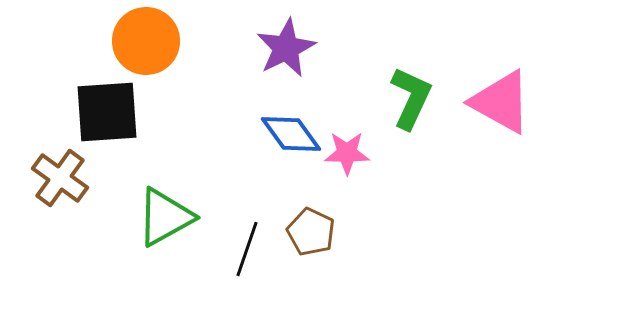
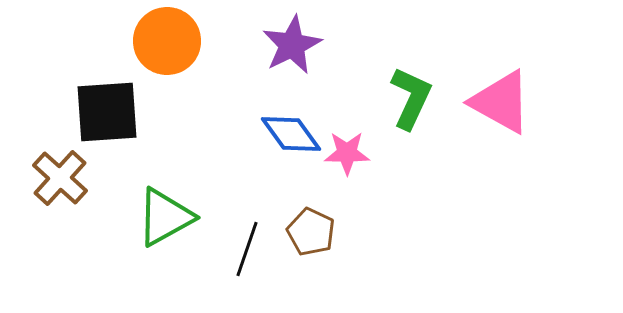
orange circle: moved 21 px right
purple star: moved 6 px right, 3 px up
brown cross: rotated 6 degrees clockwise
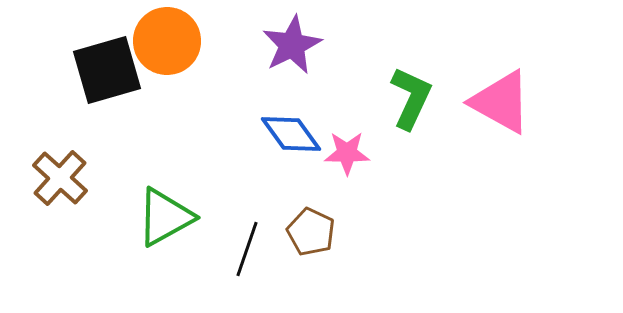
black square: moved 42 px up; rotated 12 degrees counterclockwise
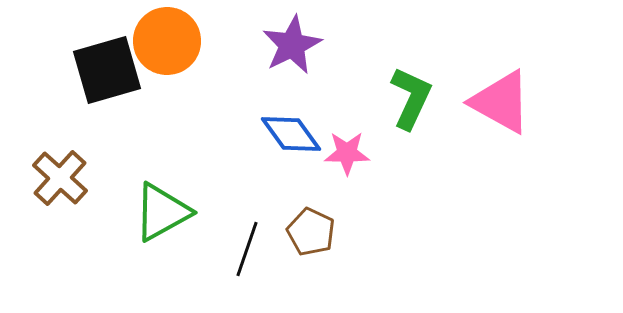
green triangle: moved 3 px left, 5 px up
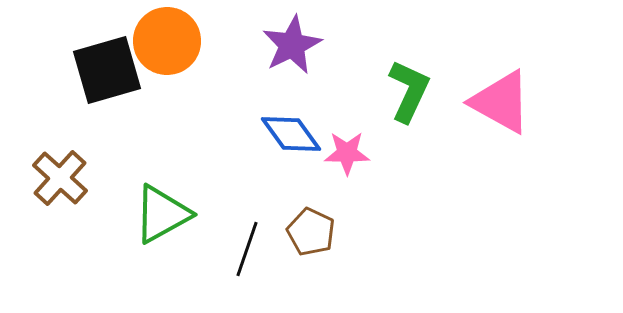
green L-shape: moved 2 px left, 7 px up
green triangle: moved 2 px down
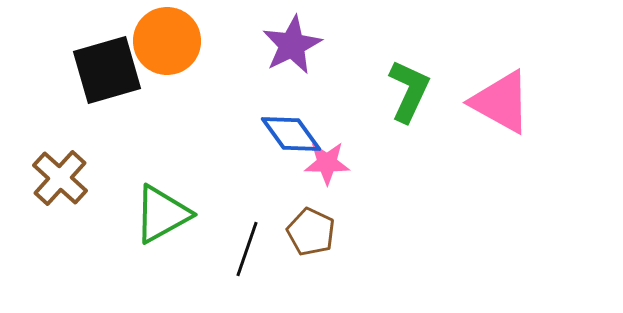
pink star: moved 20 px left, 10 px down
